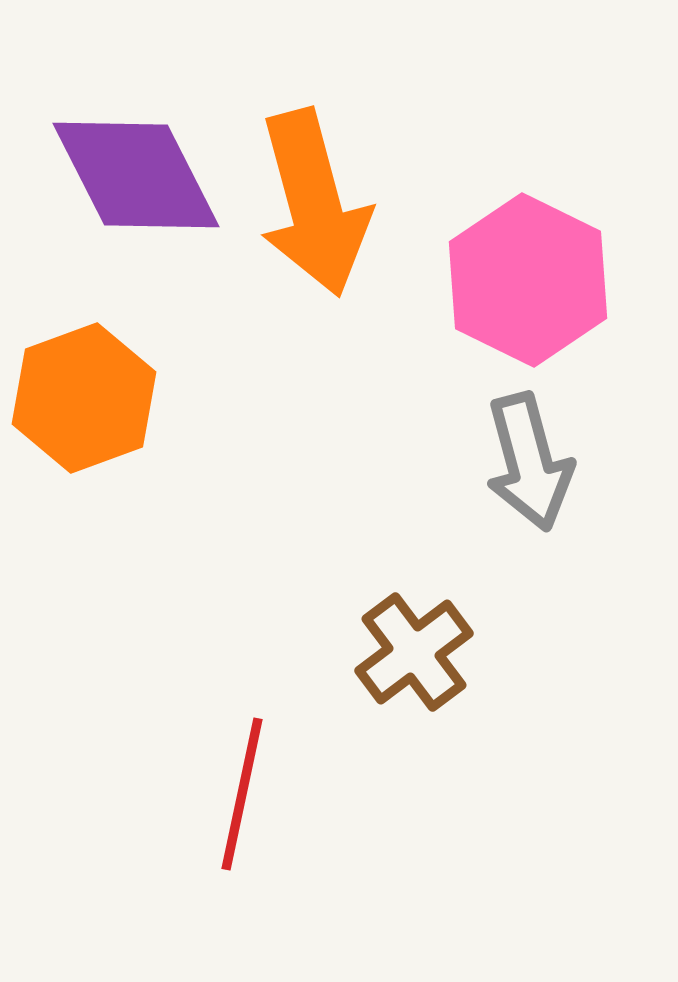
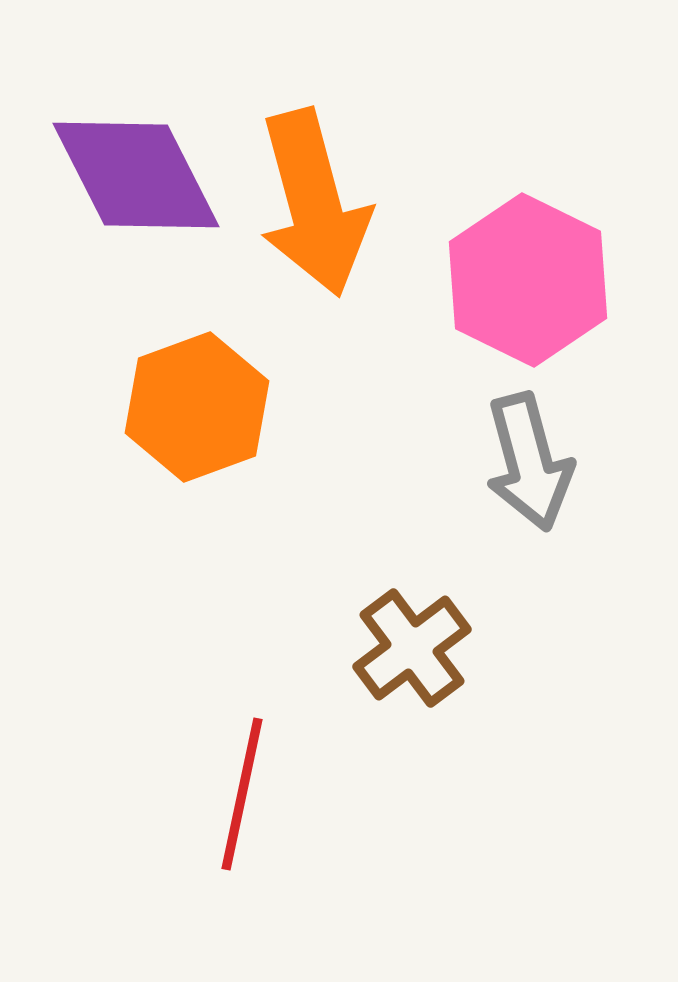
orange hexagon: moved 113 px right, 9 px down
brown cross: moved 2 px left, 4 px up
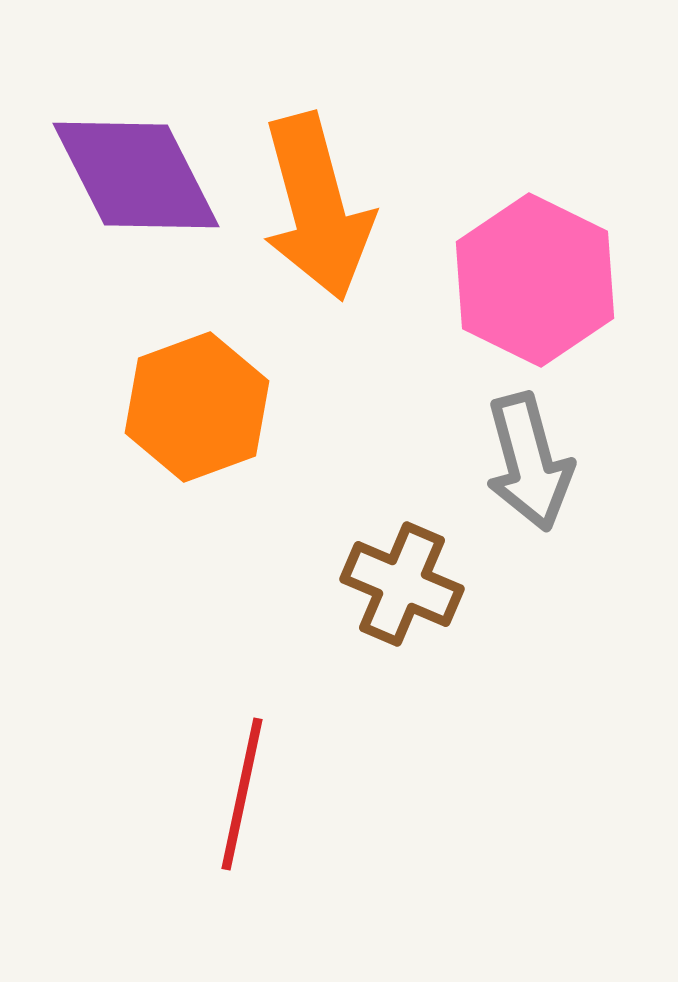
orange arrow: moved 3 px right, 4 px down
pink hexagon: moved 7 px right
brown cross: moved 10 px left, 64 px up; rotated 30 degrees counterclockwise
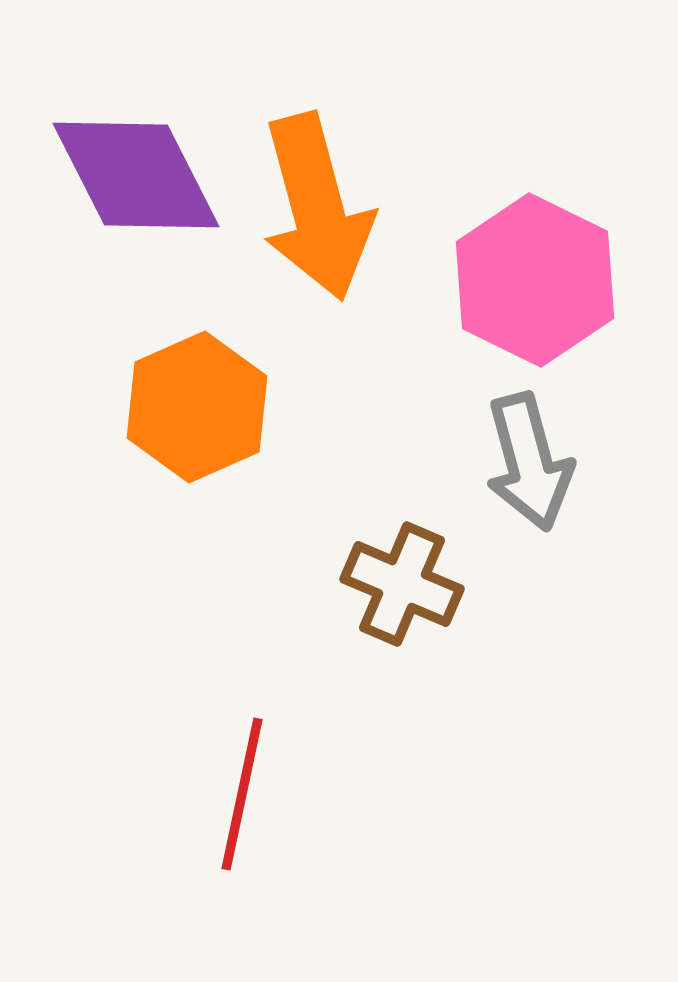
orange hexagon: rotated 4 degrees counterclockwise
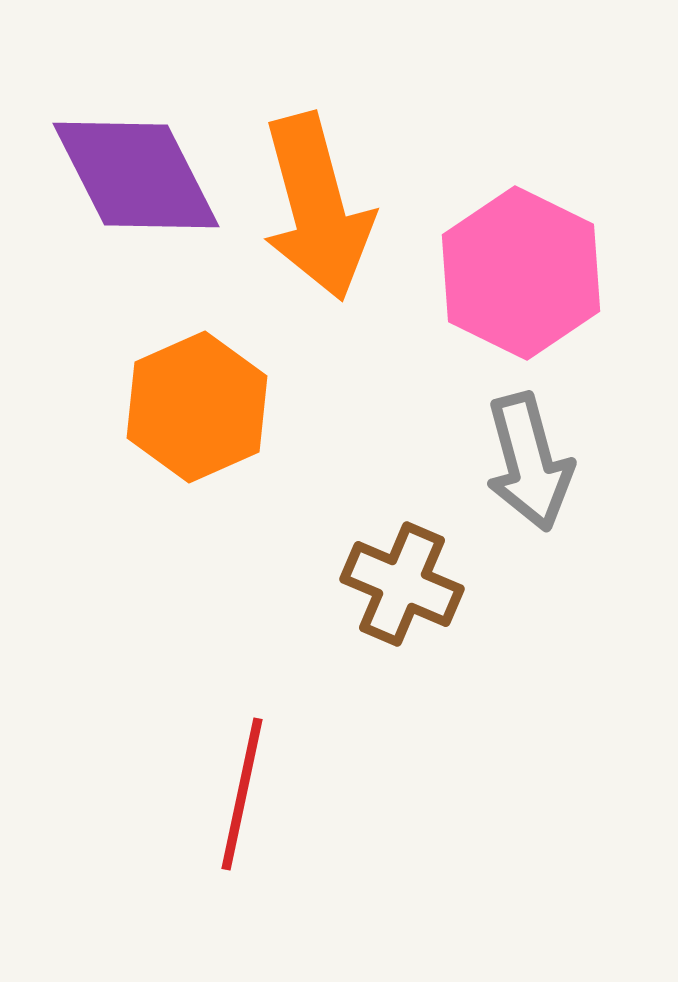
pink hexagon: moved 14 px left, 7 px up
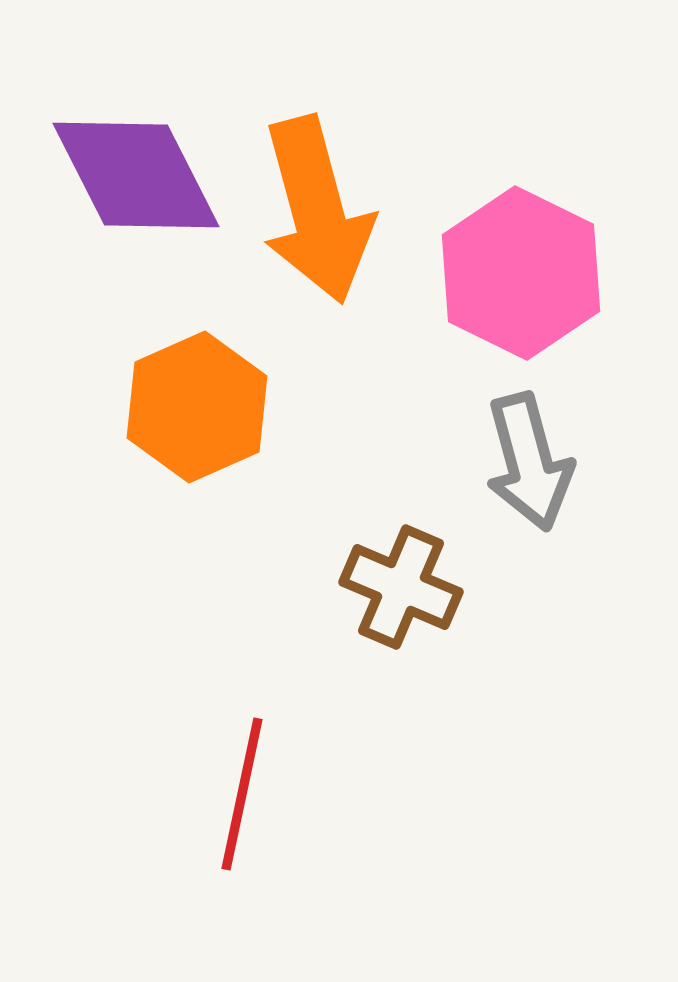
orange arrow: moved 3 px down
brown cross: moved 1 px left, 3 px down
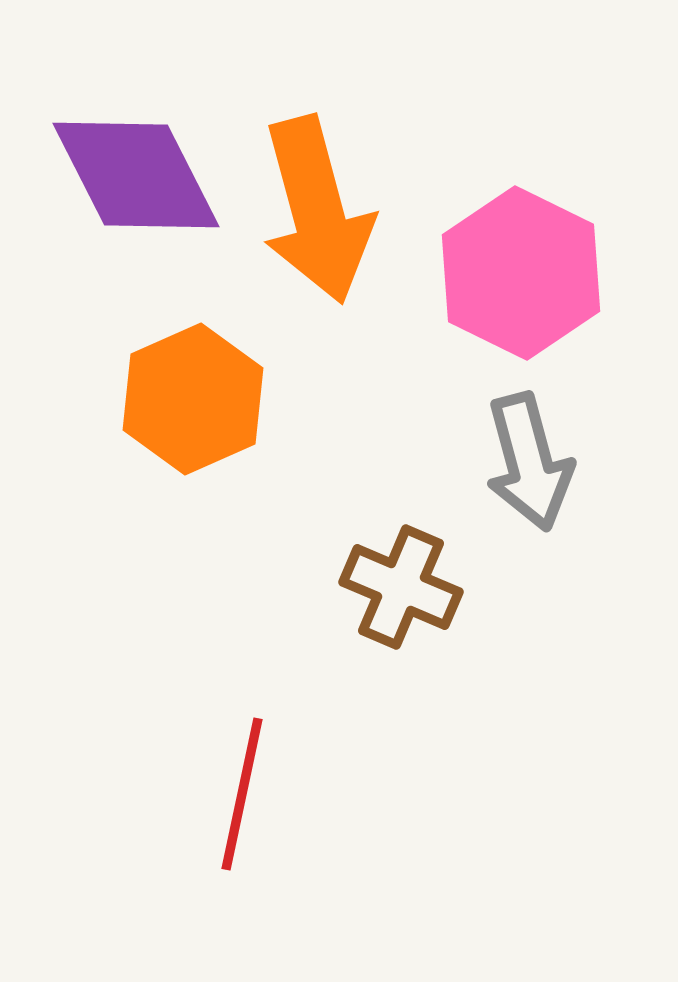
orange hexagon: moved 4 px left, 8 px up
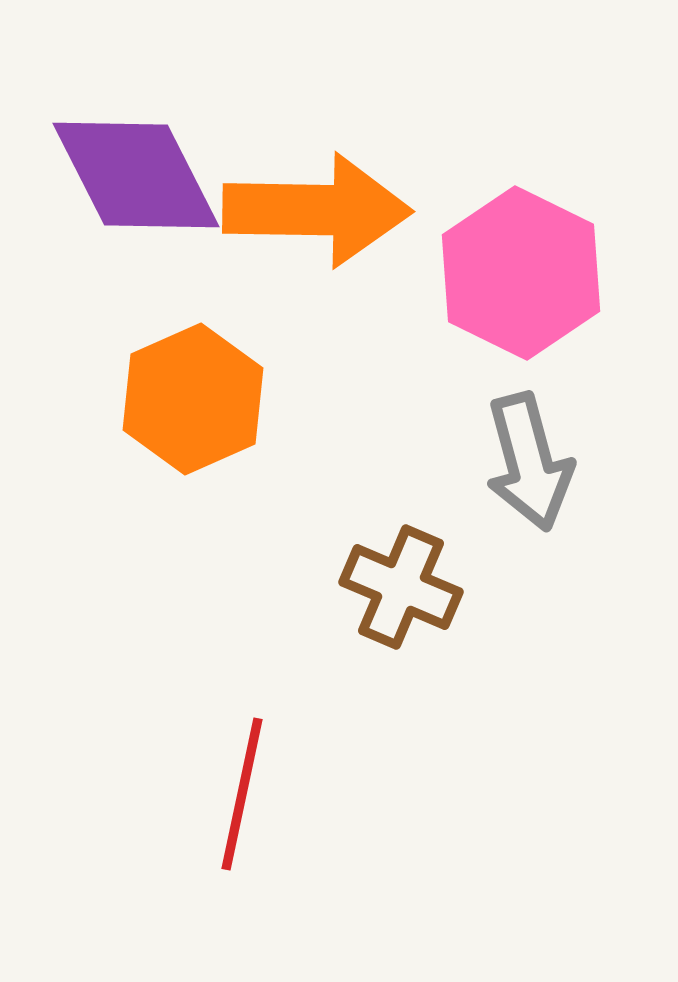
orange arrow: rotated 74 degrees counterclockwise
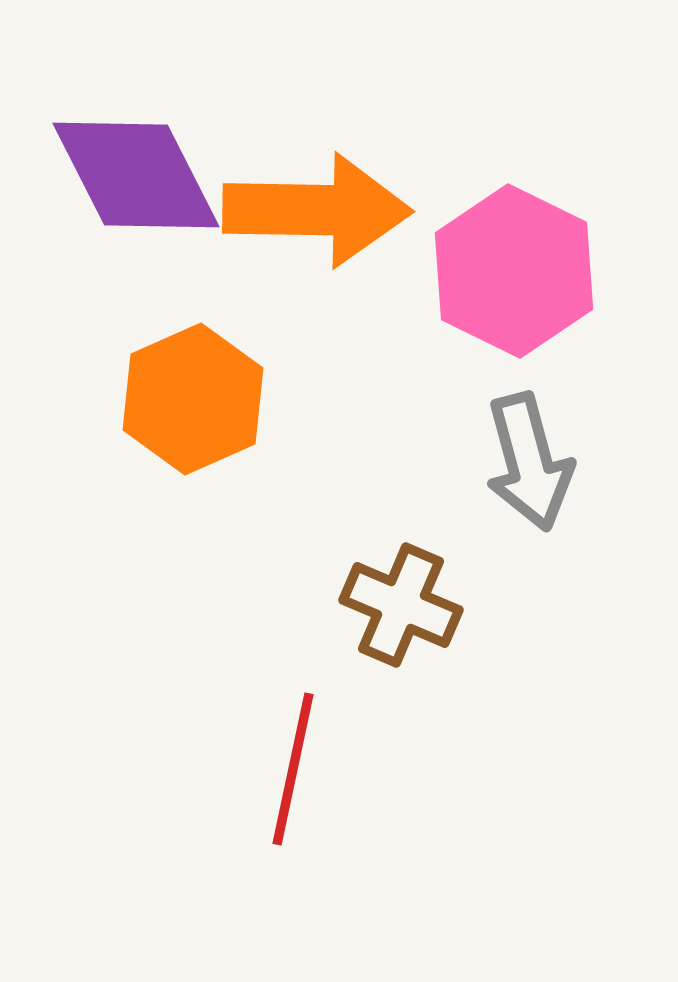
pink hexagon: moved 7 px left, 2 px up
brown cross: moved 18 px down
red line: moved 51 px right, 25 px up
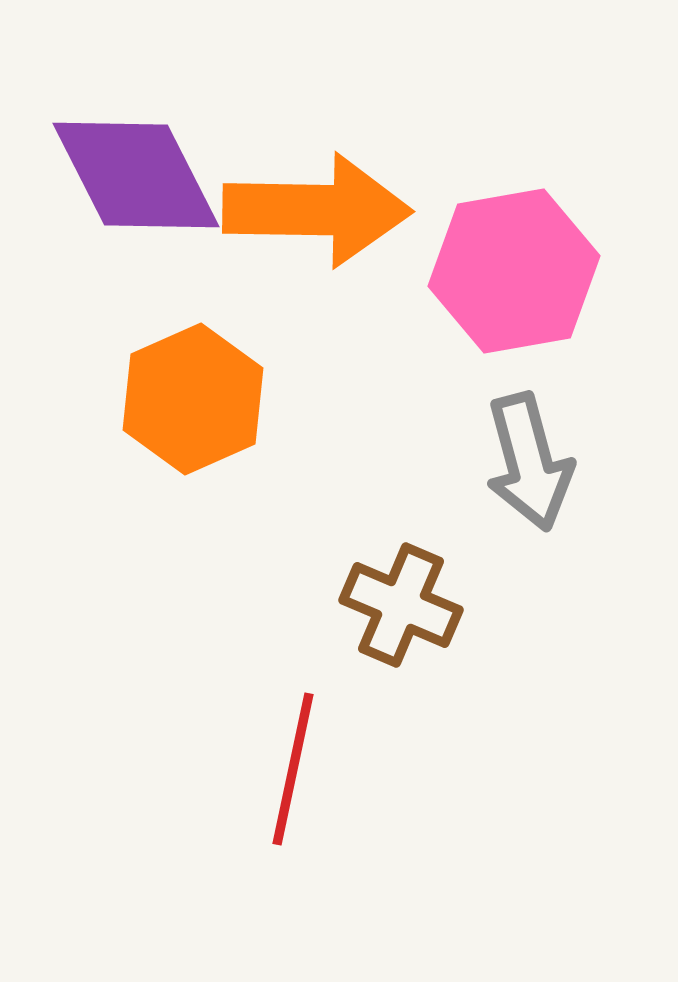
pink hexagon: rotated 24 degrees clockwise
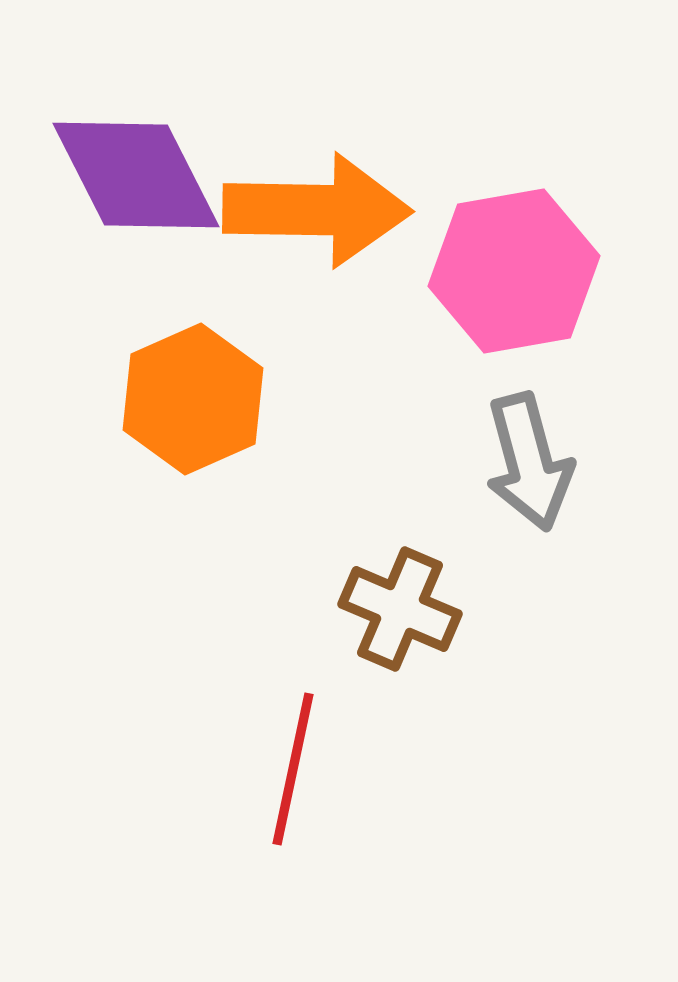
brown cross: moved 1 px left, 4 px down
